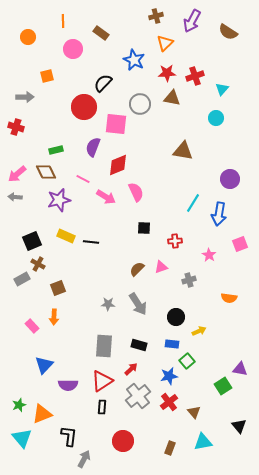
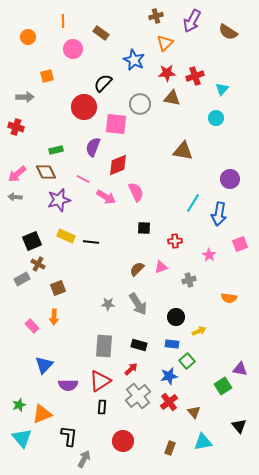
red triangle at (102, 381): moved 2 px left
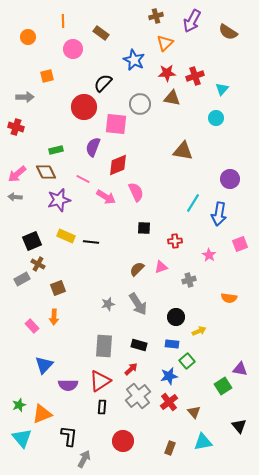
gray star at (108, 304): rotated 16 degrees counterclockwise
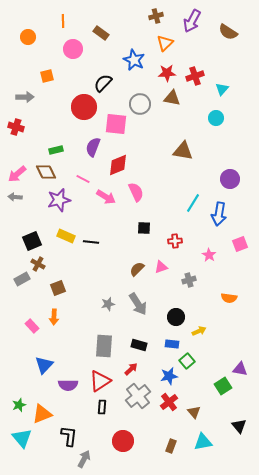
brown rectangle at (170, 448): moved 1 px right, 2 px up
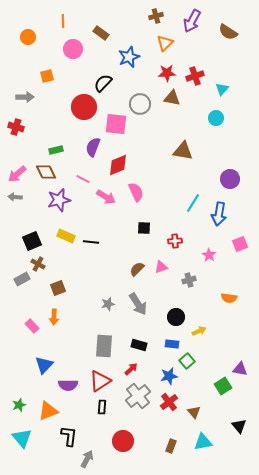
blue star at (134, 60): moved 5 px left, 3 px up; rotated 25 degrees clockwise
orange triangle at (42, 414): moved 6 px right, 3 px up
gray arrow at (84, 459): moved 3 px right
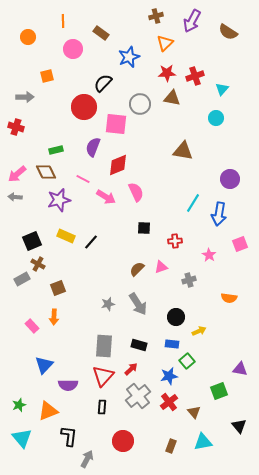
black line at (91, 242): rotated 56 degrees counterclockwise
red triangle at (100, 381): moved 3 px right, 5 px up; rotated 15 degrees counterclockwise
green square at (223, 386): moved 4 px left, 5 px down; rotated 12 degrees clockwise
